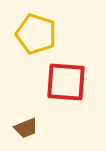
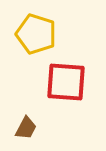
brown trapezoid: rotated 40 degrees counterclockwise
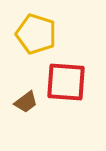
brown trapezoid: moved 26 px up; rotated 25 degrees clockwise
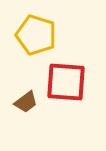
yellow pentagon: moved 1 px down
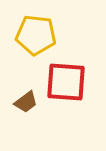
yellow pentagon: rotated 12 degrees counterclockwise
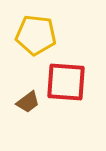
brown trapezoid: moved 2 px right
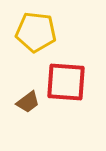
yellow pentagon: moved 3 px up
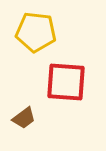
brown trapezoid: moved 4 px left, 16 px down
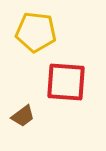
brown trapezoid: moved 1 px left, 2 px up
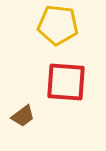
yellow pentagon: moved 22 px right, 7 px up
